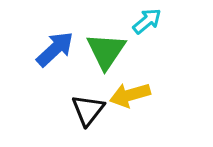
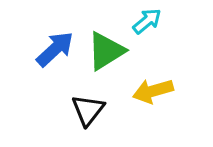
green triangle: rotated 24 degrees clockwise
yellow arrow: moved 23 px right, 4 px up
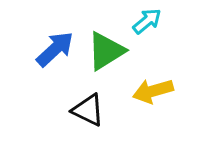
black triangle: rotated 42 degrees counterclockwise
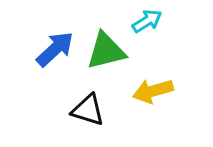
cyan arrow: rotated 8 degrees clockwise
green triangle: rotated 18 degrees clockwise
black triangle: rotated 9 degrees counterclockwise
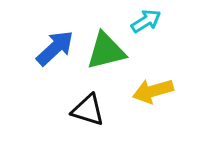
cyan arrow: moved 1 px left
blue arrow: moved 1 px up
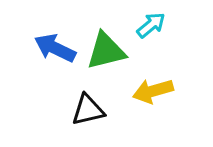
cyan arrow: moved 5 px right, 4 px down; rotated 8 degrees counterclockwise
blue arrow: rotated 111 degrees counterclockwise
black triangle: rotated 30 degrees counterclockwise
